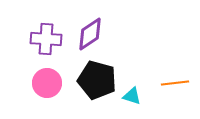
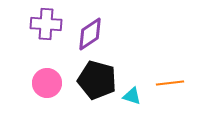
purple cross: moved 15 px up
orange line: moved 5 px left
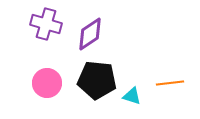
purple cross: rotated 12 degrees clockwise
black pentagon: rotated 9 degrees counterclockwise
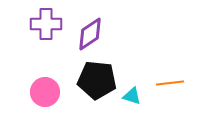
purple cross: rotated 16 degrees counterclockwise
pink circle: moved 2 px left, 9 px down
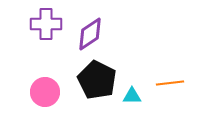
black pentagon: rotated 21 degrees clockwise
cyan triangle: rotated 18 degrees counterclockwise
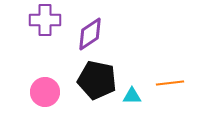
purple cross: moved 1 px left, 4 px up
black pentagon: rotated 15 degrees counterclockwise
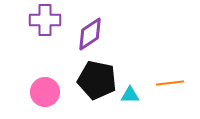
cyan triangle: moved 2 px left, 1 px up
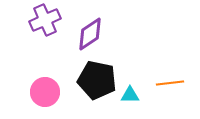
purple cross: rotated 24 degrees counterclockwise
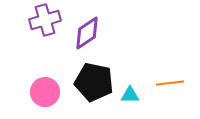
purple cross: rotated 8 degrees clockwise
purple diamond: moved 3 px left, 1 px up
black pentagon: moved 3 px left, 2 px down
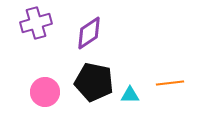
purple cross: moved 9 px left, 3 px down
purple diamond: moved 2 px right
